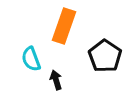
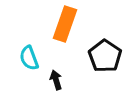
orange rectangle: moved 1 px right, 2 px up
cyan semicircle: moved 2 px left, 1 px up
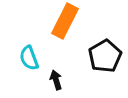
orange rectangle: moved 3 px up; rotated 8 degrees clockwise
black pentagon: rotated 8 degrees clockwise
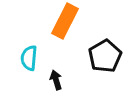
cyan semicircle: rotated 25 degrees clockwise
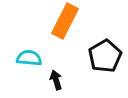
cyan semicircle: rotated 90 degrees clockwise
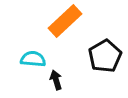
orange rectangle: rotated 20 degrees clockwise
cyan semicircle: moved 4 px right, 1 px down
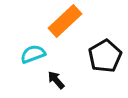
cyan semicircle: moved 5 px up; rotated 25 degrees counterclockwise
black arrow: rotated 24 degrees counterclockwise
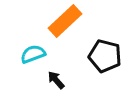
black pentagon: rotated 28 degrees counterclockwise
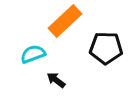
black pentagon: moved 1 px right, 8 px up; rotated 12 degrees counterclockwise
black arrow: rotated 12 degrees counterclockwise
